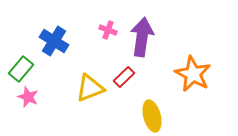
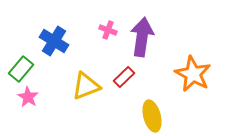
yellow triangle: moved 4 px left, 2 px up
pink star: rotated 10 degrees clockwise
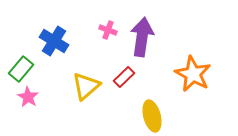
yellow triangle: rotated 20 degrees counterclockwise
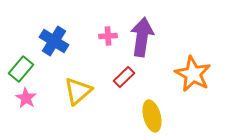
pink cross: moved 6 px down; rotated 24 degrees counterclockwise
yellow triangle: moved 8 px left, 5 px down
pink star: moved 2 px left, 1 px down
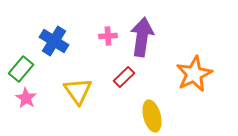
orange star: moved 1 px right; rotated 18 degrees clockwise
yellow triangle: rotated 24 degrees counterclockwise
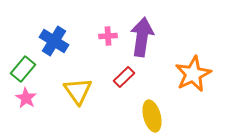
green rectangle: moved 2 px right
orange star: moved 1 px left
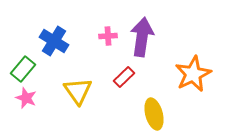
pink star: rotated 10 degrees counterclockwise
yellow ellipse: moved 2 px right, 2 px up
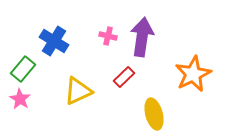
pink cross: rotated 18 degrees clockwise
yellow triangle: rotated 40 degrees clockwise
pink star: moved 6 px left, 1 px down; rotated 10 degrees clockwise
